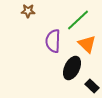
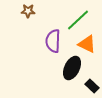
orange triangle: rotated 18 degrees counterclockwise
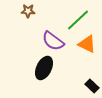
purple semicircle: rotated 55 degrees counterclockwise
black ellipse: moved 28 px left
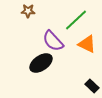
green line: moved 2 px left
purple semicircle: rotated 10 degrees clockwise
black ellipse: moved 3 px left, 5 px up; rotated 30 degrees clockwise
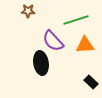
green line: rotated 25 degrees clockwise
orange triangle: moved 2 px left, 1 px down; rotated 30 degrees counterclockwise
black ellipse: rotated 65 degrees counterclockwise
black rectangle: moved 1 px left, 4 px up
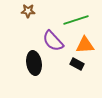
black ellipse: moved 7 px left
black rectangle: moved 14 px left, 18 px up; rotated 16 degrees counterclockwise
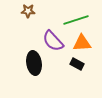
orange triangle: moved 3 px left, 2 px up
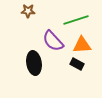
orange triangle: moved 2 px down
